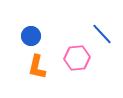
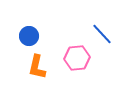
blue circle: moved 2 px left
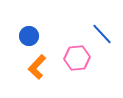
orange L-shape: rotated 30 degrees clockwise
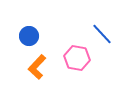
pink hexagon: rotated 15 degrees clockwise
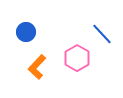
blue circle: moved 3 px left, 4 px up
pink hexagon: rotated 20 degrees clockwise
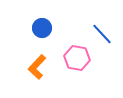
blue circle: moved 16 px right, 4 px up
pink hexagon: rotated 20 degrees counterclockwise
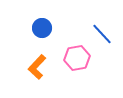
pink hexagon: rotated 20 degrees counterclockwise
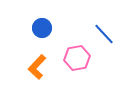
blue line: moved 2 px right
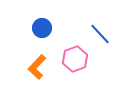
blue line: moved 4 px left
pink hexagon: moved 2 px left, 1 px down; rotated 10 degrees counterclockwise
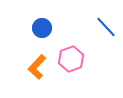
blue line: moved 6 px right, 7 px up
pink hexagon: moved 4 px left
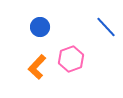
blue circle: moved 2 px left, 1 px up
